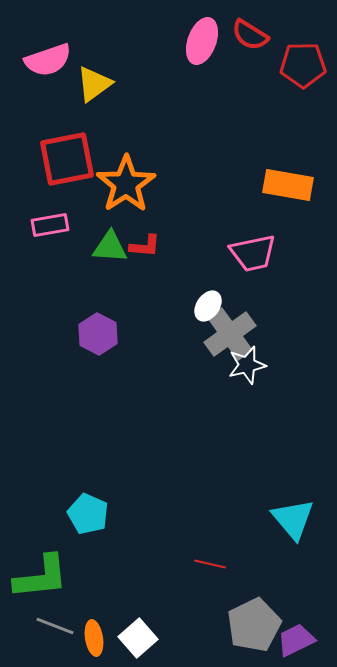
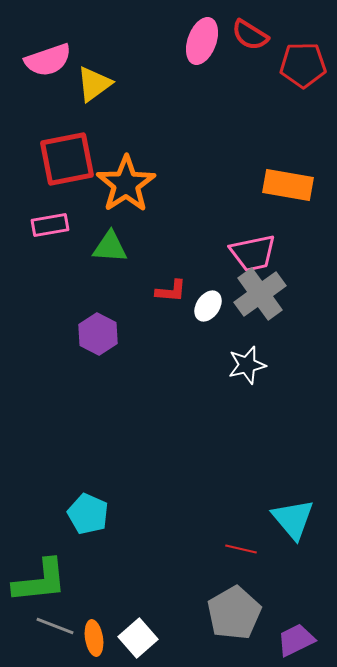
red L-shape: moved 26 px right, 45 px down
gray cross: moved 30 px right, 40 px up
red line: moved 31 px right, 15 px up
green L-shape: moved 1 px left, 4 px down
gray pentagon: moved 20 px left, 12 px up; rotated 4 degrees counterclockwise
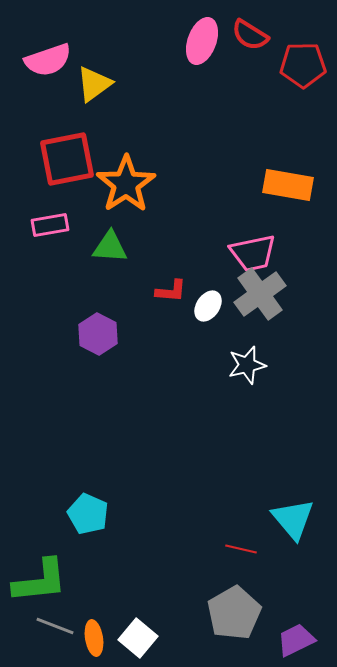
white square: rotated 9 degrees counterclockwise
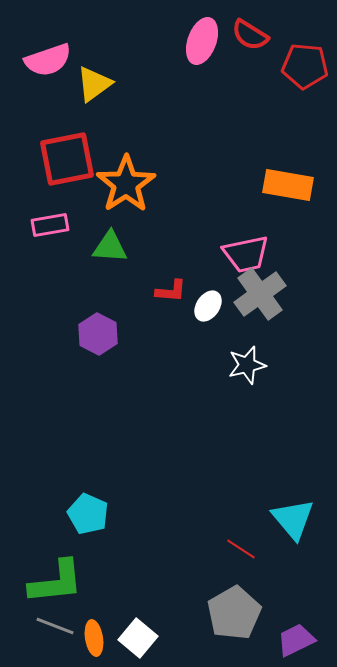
red pentagon: moved 2 px right, 1 px down; rotated 6 degrees clockwise
pink trapezoid: moved 7 px left, 1 px down
red line: rotated 20 degrees clockwise
green L-shape: moved 16 px right, 1 px down
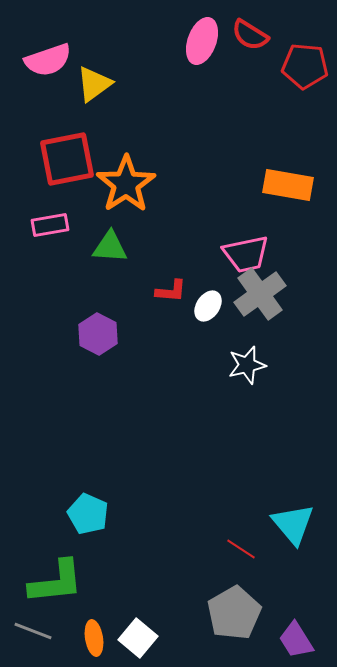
cyan triangle: moved 5 px down
gray line: moved 22 px left, 5 px down
purple trapezoid: rotated 96 degrees counterclockwise
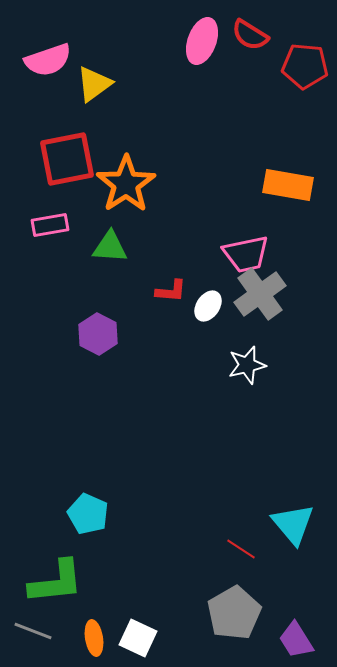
white square: rotated 15 degrees counterclockwise
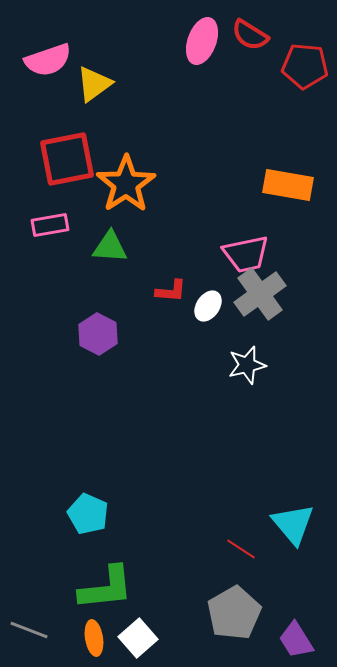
green L-shape: moved 50 px right, 6 px down
gray line: moved 4 px left, 1 px up
white square: rotated 24 degrees clockwise
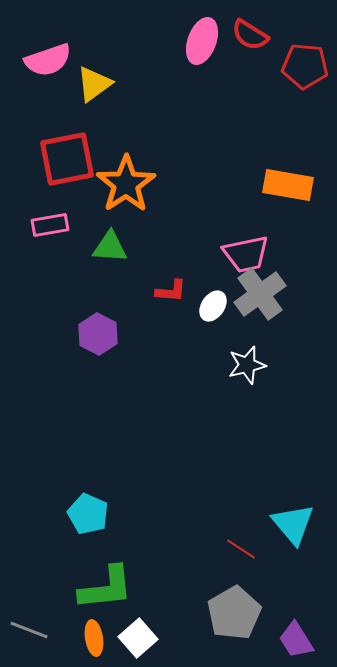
white ellipse: moved 5 px right
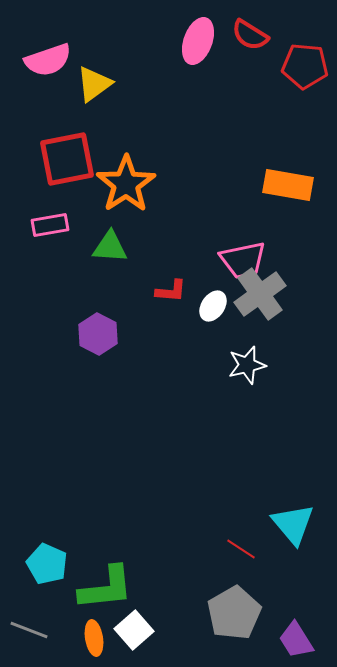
pink ellipse: moved 4 px left
pink trapezoid: moved 3 px left, 6 px down
cyan pentagon: moved 41 px left, 50 px down
white square: moved 4 px left, 8 px up
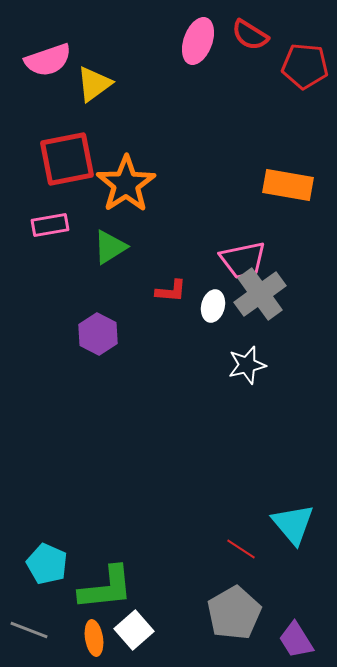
green triangle: rotated 36 degrees counterclockwise
white ellipse: rotated 20 degrees counterclockwise
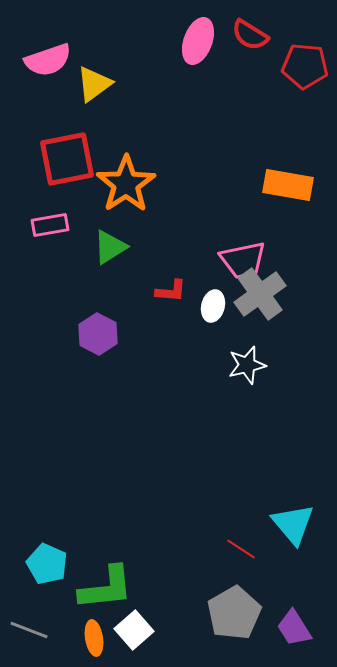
purple trapezoid: moved 2 px left, 12 px up
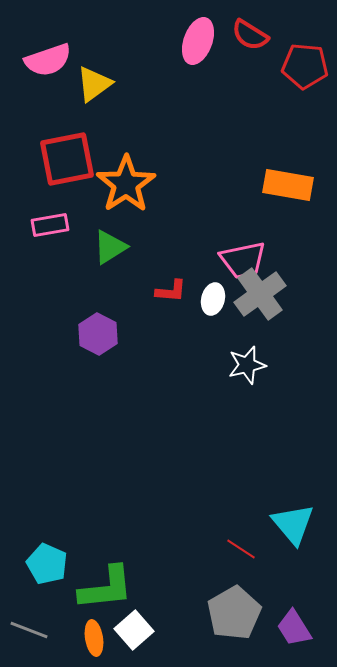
white ellipse: moved 7 px up
